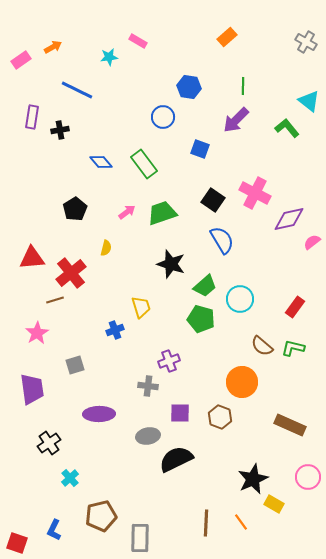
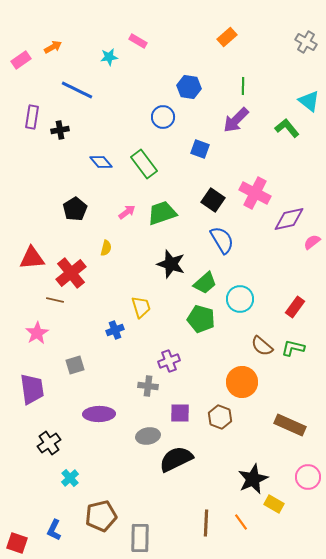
green trapezoid at (205, 286): moved 3 px up
brown line at (55, 300): rotated 30 degrees clockwise
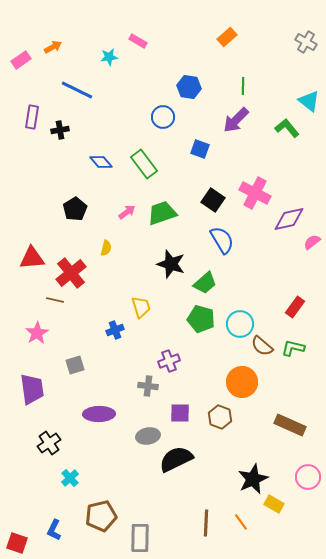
cyan circle at (240, 299): moved 25 px down
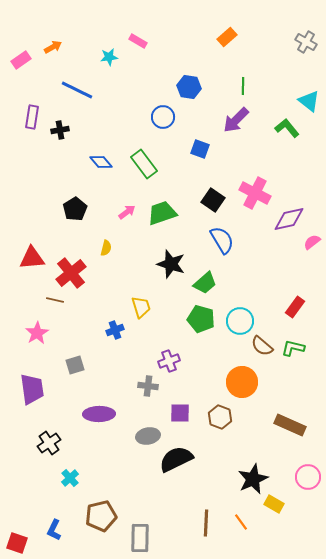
cyan circle at (240, 324): moved 3 px up
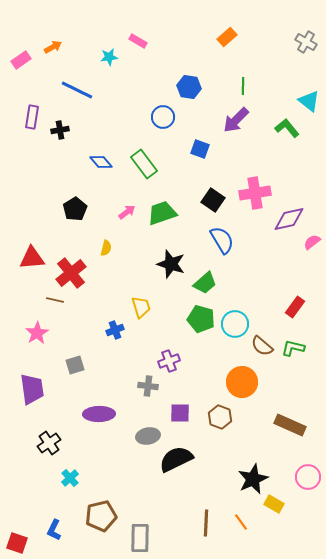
pink cross at (255, 193): rotated 36 degrees counterclockwise
cyan circle at (240, 321): moved 5 px left, 3 px down
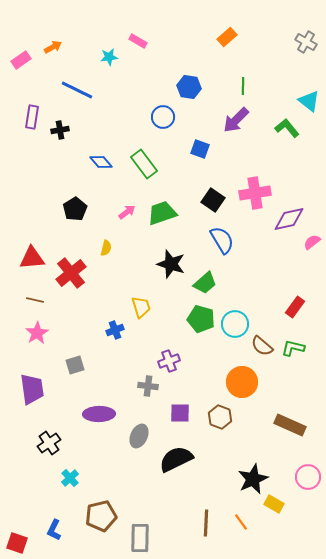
brown line at (55, 300): moved 20 px left
gray ellipse at (148, 436): moved 9 px left; rotated 55 degrees counterclockwise
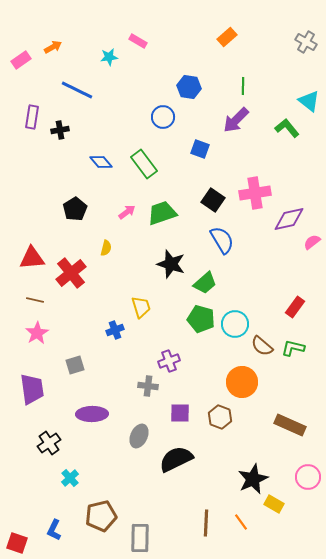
purple ellipse at (99, 414): moved 7 px left
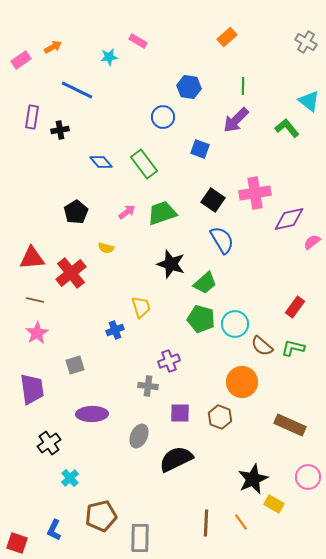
black pentagon at (75, 209): moved 1 px right, 3 px down
yellow semicircle at (106, 248): rotated 91 degrees clockwise
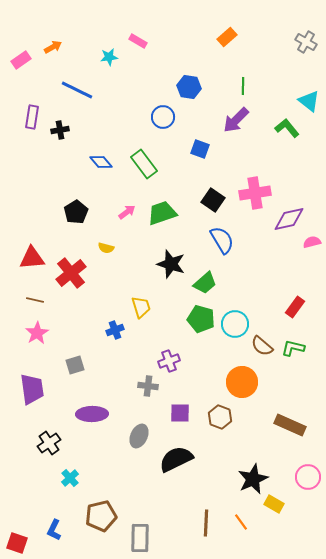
pink semicircle at (312, 242): rotated 24 degrees clockwise
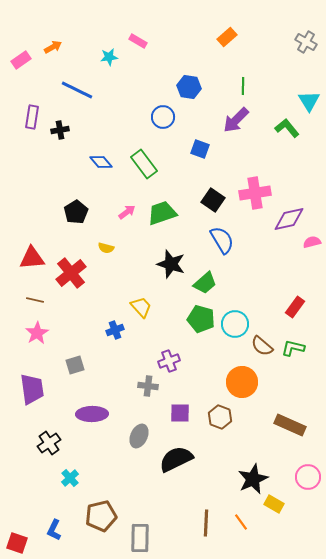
cyan triangle at (309, 101): rotated 20 degrees clockwise
yellow trapezoid at (141, 307): rotated 25 degrees counterclockwise
